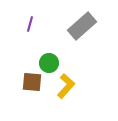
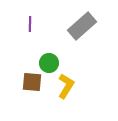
purple line: rotated 14 degrees counterclockwise
yellow L-shape: rotated 10 degrees counterclockwise
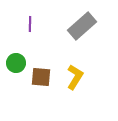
green circle: moved 33 px left
brown square: moved 9 px right, 5 px up
yellow L-shape: moved 9 px right, 9 px up
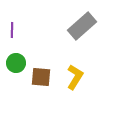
purple line: moved 18 px left, 6 px down
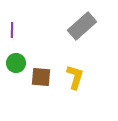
yellow L-shape: rotated 15 degrees counterclockwise
